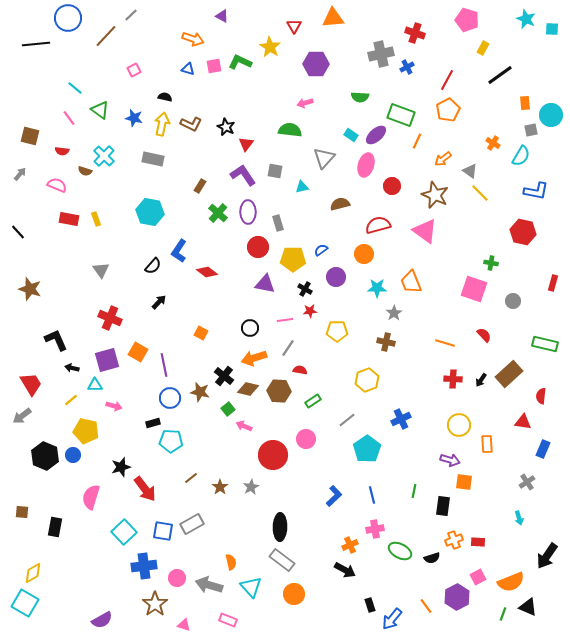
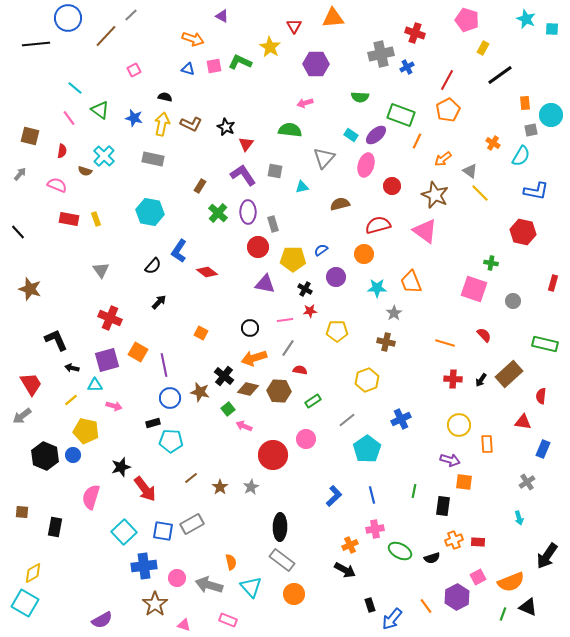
red semicircle at (62, 151): rotated 88 degrees counterclockwise
gray rectangle at (278, 223): moved 5 px left, 1 px down
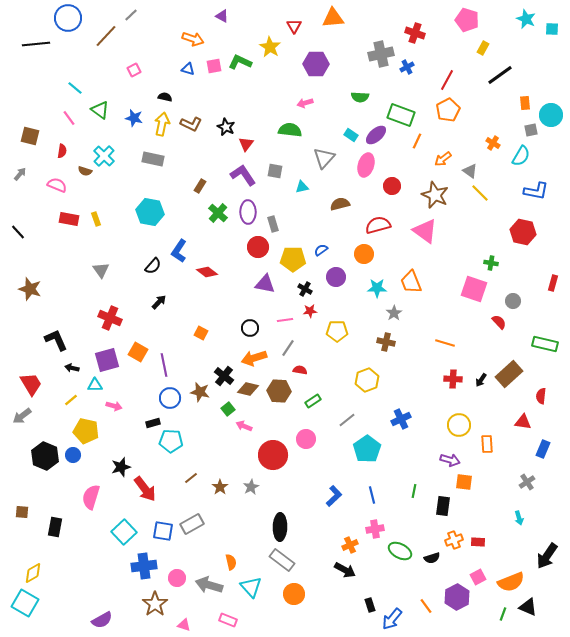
red semicircle at (484, 335): moved 15 px right, 13 px up
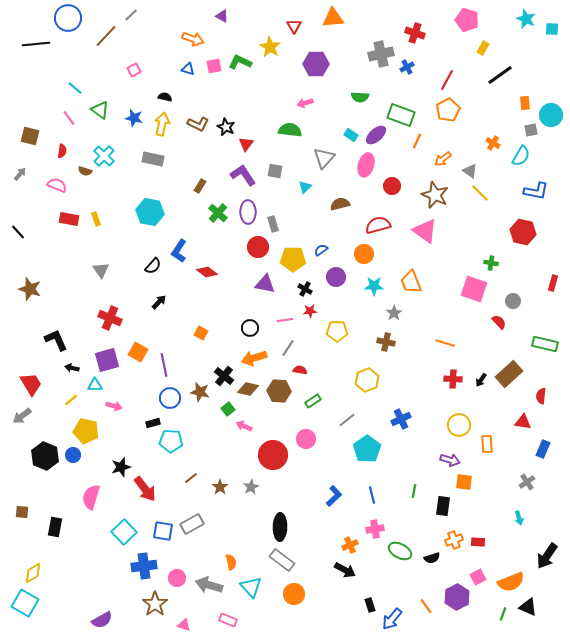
brown L-shape at (191, 124): moved 7 px right
cyan triangle at (302, 187): moved 3 px right; rotated 32 degrees counterclockwise
cyan star at (377, 288): moved 3 px left, 2 px up
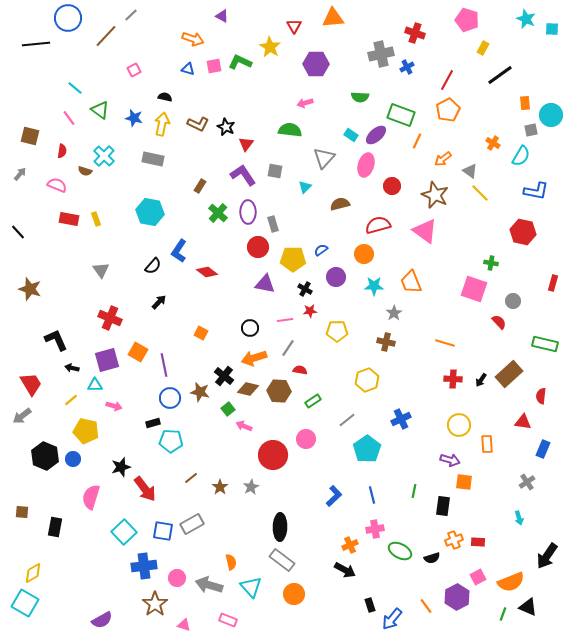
blue circle at (73, 455): moved 4 px down
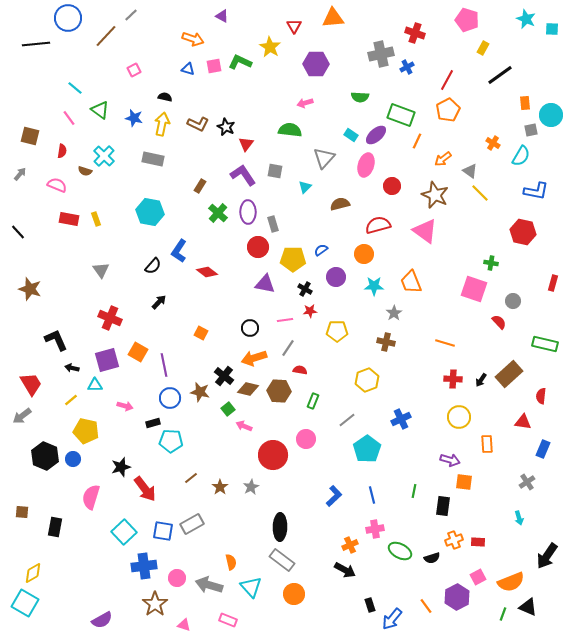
green rectangle at (313, 401): rotated 35 degrees counterclockwise
pink arrow at (114, 406): moved 11 px right
yellow circle at (459, 425): moved 8 px up
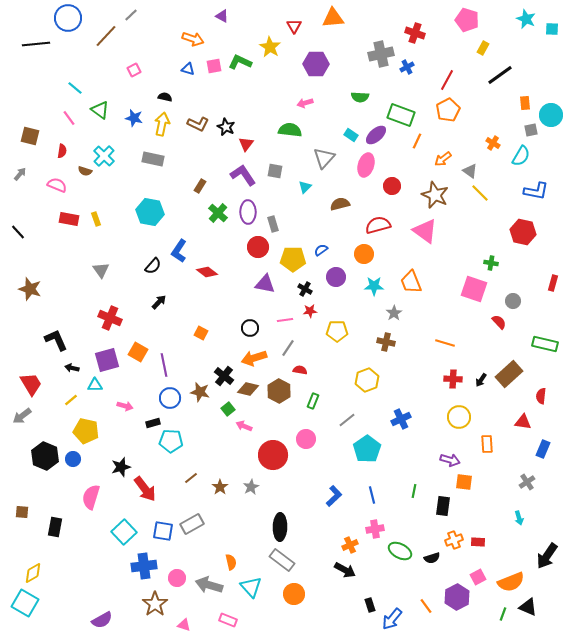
brown hexagon at (279, 391): rotated 25 degrees clockwise
